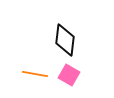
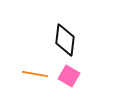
pink square: moved 1 px down
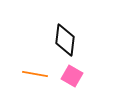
pink square: moved 3 px right
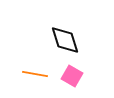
black diamond: rotated 24 degrees counterclockwise
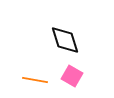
orange line: moved 6 px down
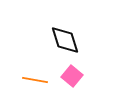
pink square: rotated 10 degrees clockwise
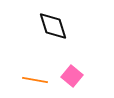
black diamond: moved 12 px left, 14 px up
